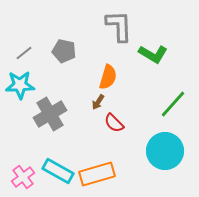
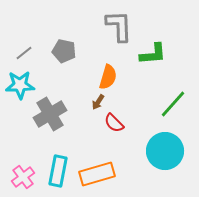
green L-shape: rotated 36 degrees counterclockwise
cyan rectangle: rotated 72 degrees clockwise
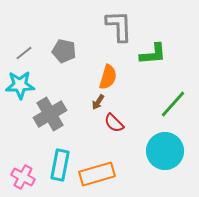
cyan rectangle: moved 2 px right, 6 px up
pink cross: rotated 25 degrees counterclockwise
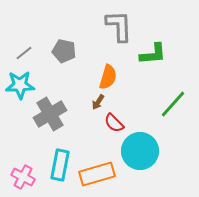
cyan circle: moved 25 px left
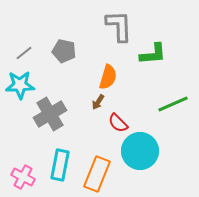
green line: rotated 24 degrees clockwise
red semicircle: moved 4 px right
orange rectangle: rotated 52 degrees counterclockwise
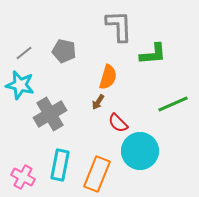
cyan star: rotated 16 degrees clockwise
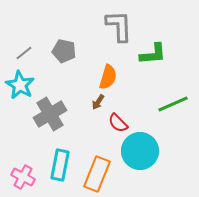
cyan star: rotated 16 degrees clockwise
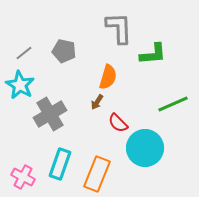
gray L-shape: moved 2 px down
brown arrow: moved 1 px left
cyan circle: moved 5 px right, 3 px up
cyan rectangle: moved 1 px up; rotated 8 degrees clockwise
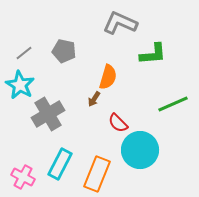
gray L-shape: moved 1 px right, 5 px up; rotated 64 degrees counterclockwise
brown arrow: moved 3 px left, 3 px up
gray cross: moved 2 px left
cyan circle: moved 5 px left, 2 px down
cyan rectangle: rotated 8 degrees clockwise
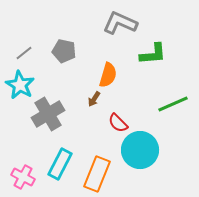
orange semicircle: moved 2 px up
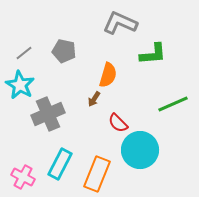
gray cross: rotated 8 degrees clockwise
